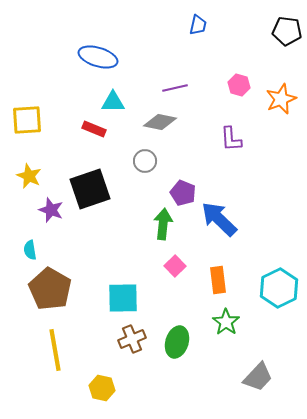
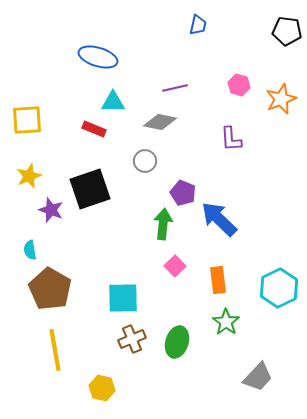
yellow star: rotated 25 degrees clockwise
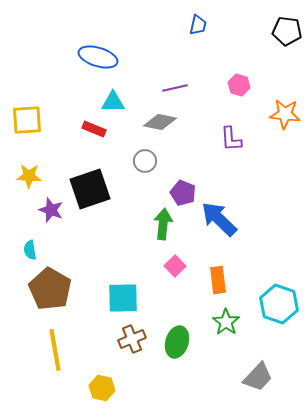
orange star: moved 4 px right, 15 px down; rotated 28 degrees clockwise
yellow star: rotated 25 degrees clockwise
cyan hexagon: moved 16 px down; rotated 15 degrees counterclockwise
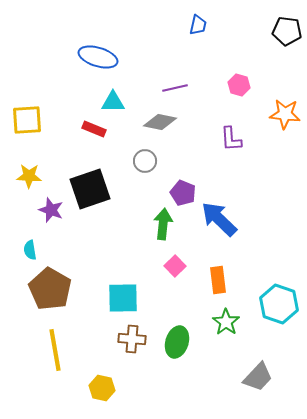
brown cross: rotated 28 degrees clockwise
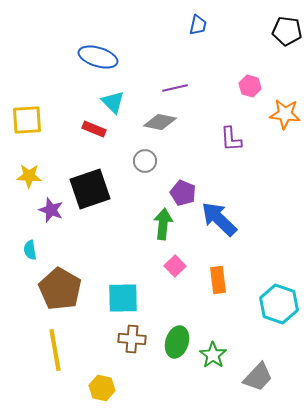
pink hexagon: moved 11 px right, 1 px down
cyan triangle: rotated 45 degrees clockwise
brown pentagon: moved 10 px right
green star: moved 13 px left, 33 px down
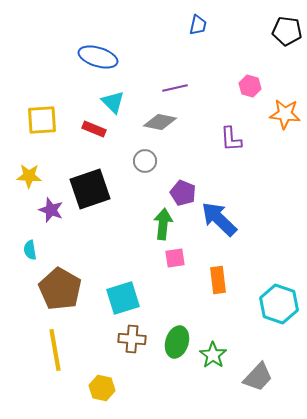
yellow square: moved 15 px right
pink square: moved 8 px up; rotated 35 degrees clockwise
cyan square: rotated 16 degrees counterclockwise
